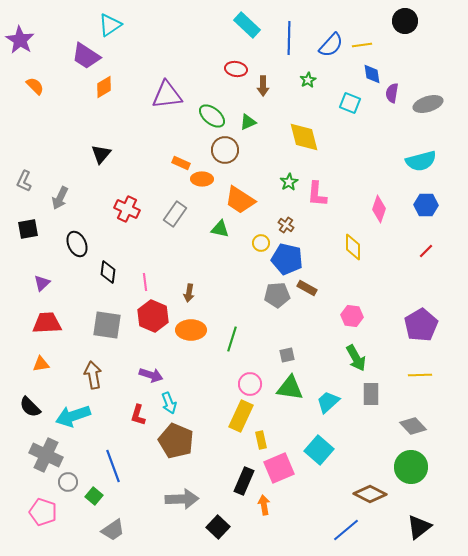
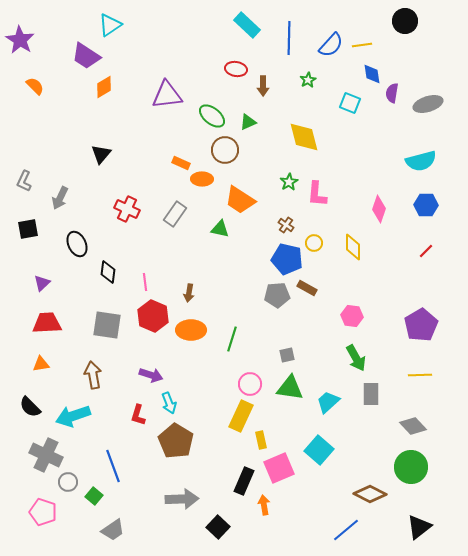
yellow circle at (261, 243): moved 53 px right
brown pentagon at (176, 441): rotated 8 degrees clockwise
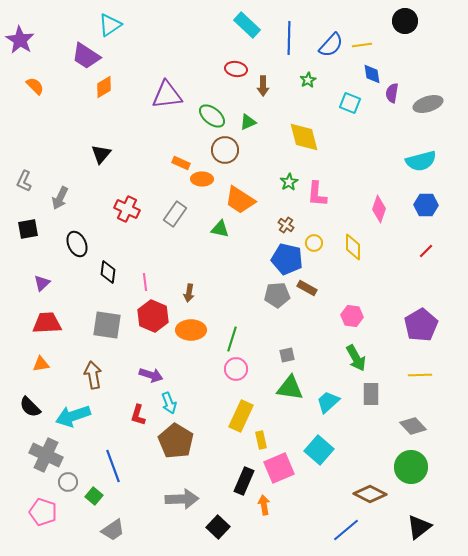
pink circle at (250, 384): moved 14 px left, 15 px up
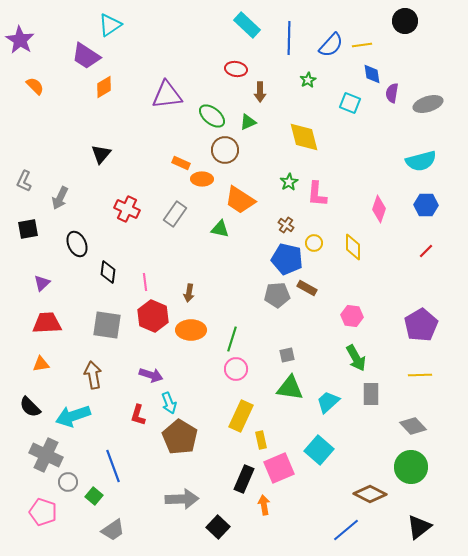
brown arrow at (263, 86): moved 3 px left, 6 px down
brown pentagon at (176, 441): moved 4 px right, 4 px up
black rectangle at (244, 481): moved 2 px up
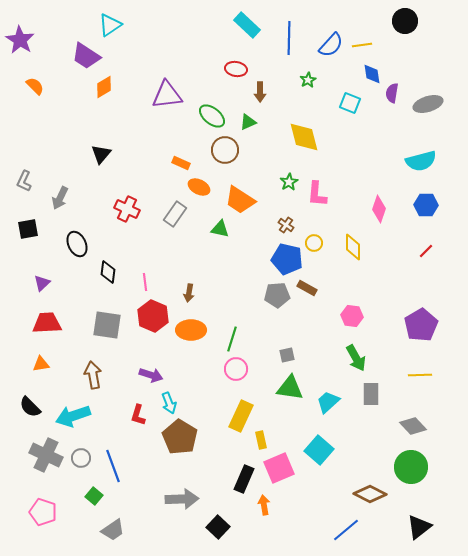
orange ellipse at (202, 179): moved 3 px left, 8 px down; rotated 25 degrees clockwise
gray circle at (68, 482): moved 13 px right, 24 px up
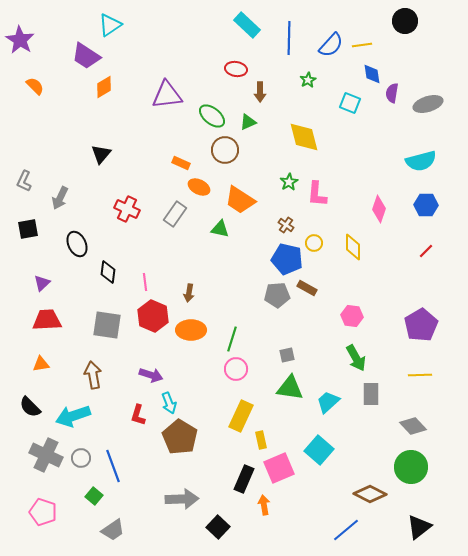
red trapezoid at (47, 323): moved 3 px up
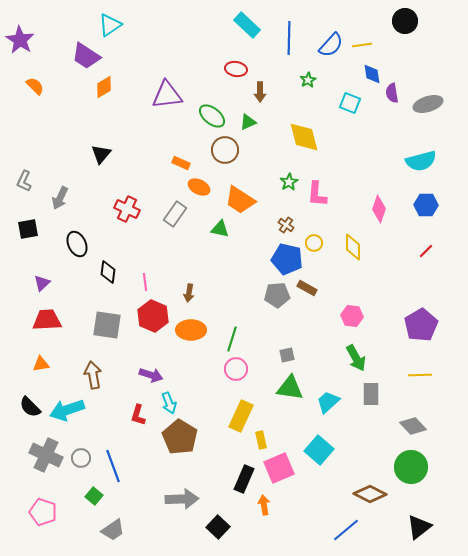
purple semicircle at (392, 93): rotated 18 degrees counterclockwise
cyan arrow at (73, 416): moved 6 px left, 6 px up
